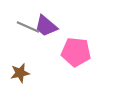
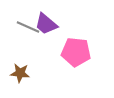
purple trapezoid: moved 2 px up
brown star: rotated 18 degrees clockwise
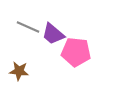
purple trapezoid: moved 7 px right, 10 px down
brown star: moved 1 px left, 2 px up
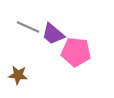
brown star: moved 1 px left, 4 px down
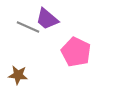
purple trapezoid: moved 6 px left, 15 px up
pink pentagon: rotated 20 degrees clockwise
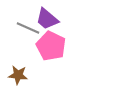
gray line: moved 1 px down
pink pentagon: moved 25 px left, 6 px up
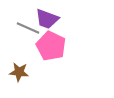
purple trapezoid: rotated 20 degrees counterclockwise
brown star: moved 1 px right, 3 px up
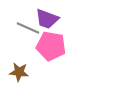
pink pentagon: rotated 16 degrees counterclockwise
